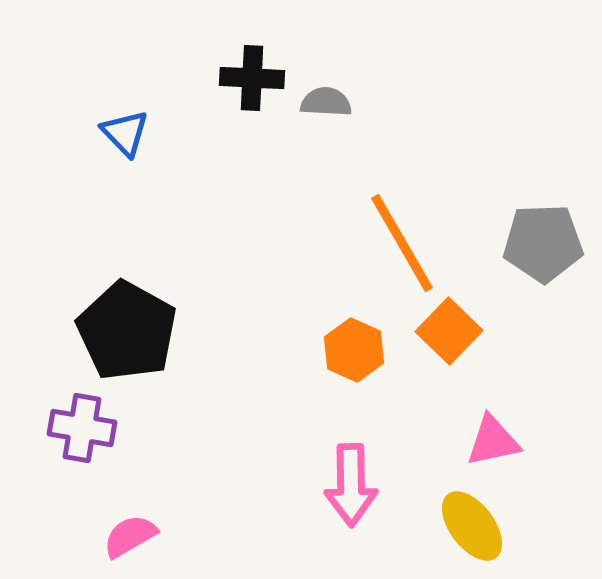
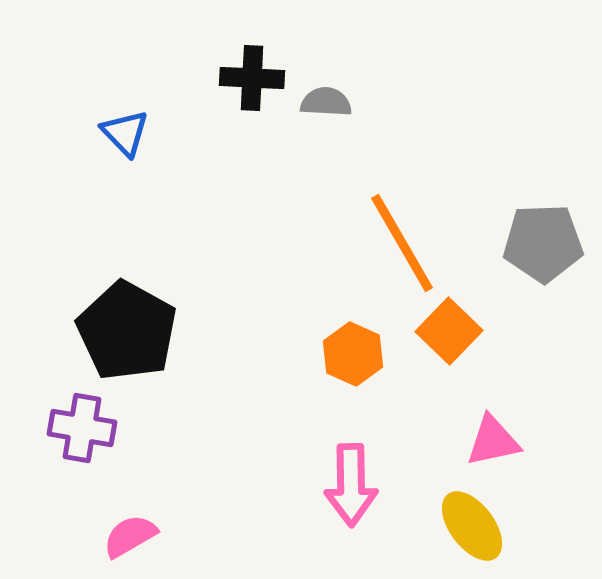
orange hexagon: moved 1 px left, 4 px down
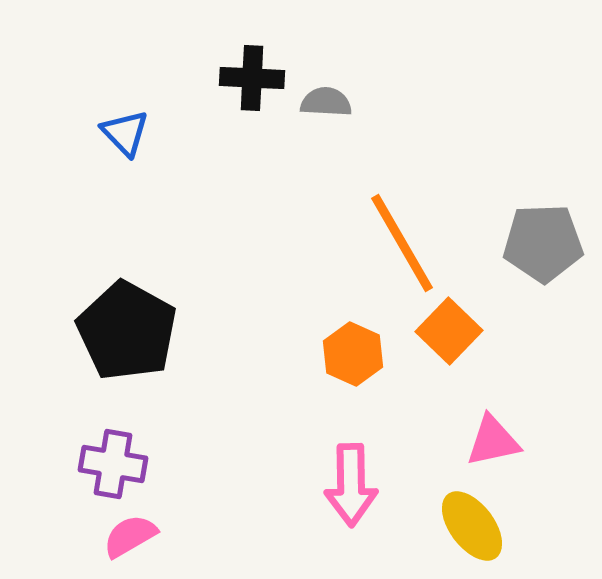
purple cross: moved 31 px right, 36 px down
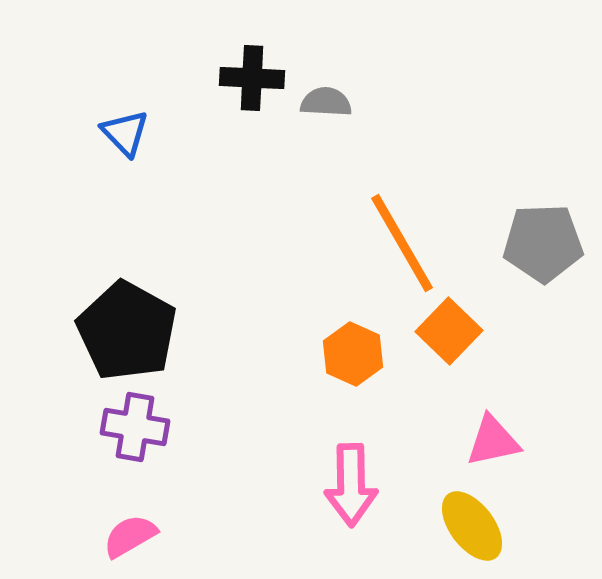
purple cross: moved 22 px right, 37 px up
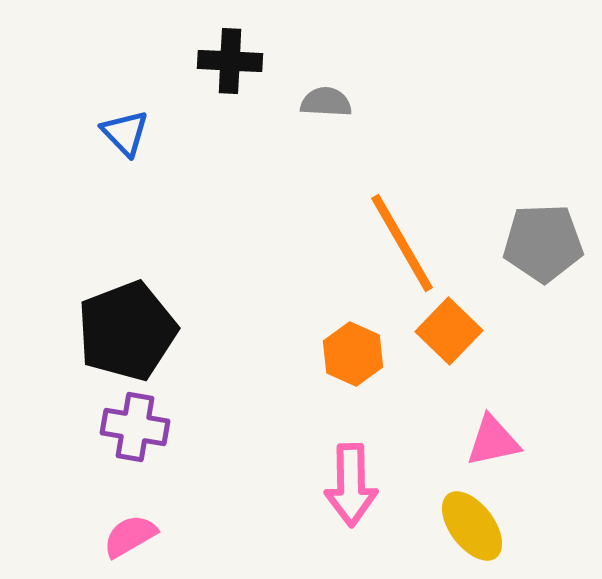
black cross: moved 22 px left, 17 px up
black pentagon: rotated 22 degrees clockwise
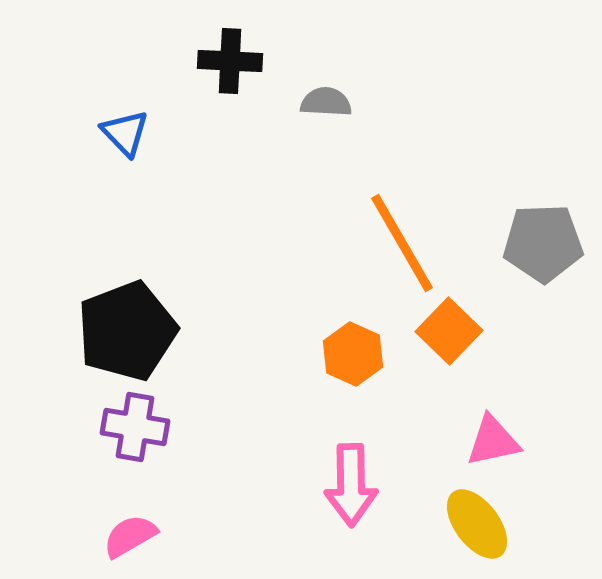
yellow ellipse: moved 5 px right, 2 px up
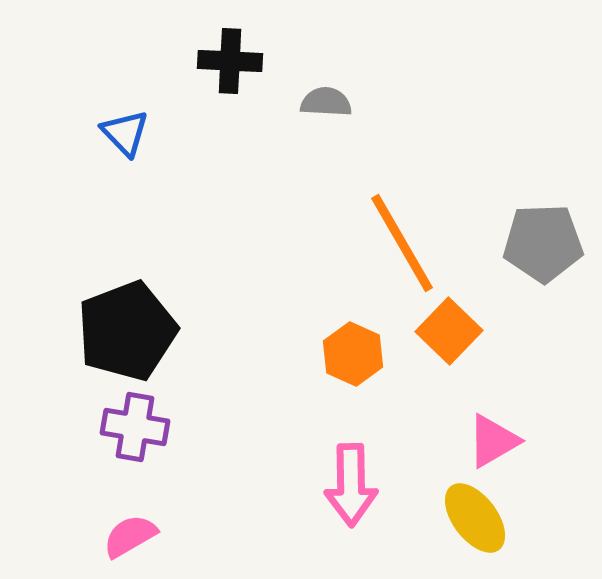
pink triangle: rotated 18 degrees counterclockwise
yellow ellipse: moved 2 px left, 6 px up
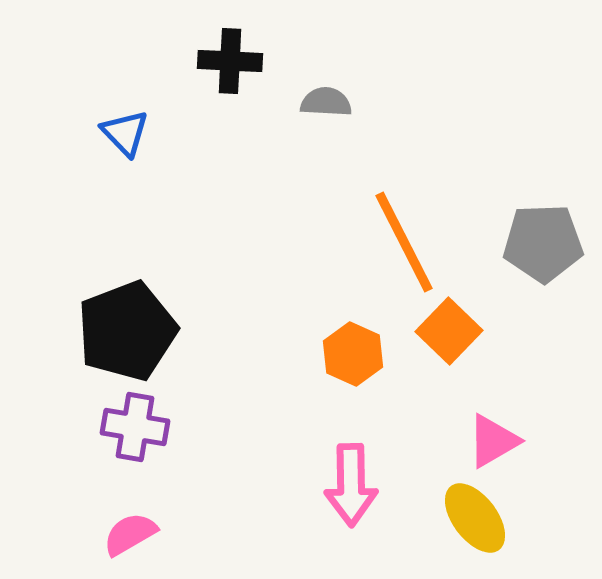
orange line: moved 2 px right, 1 px up; rotated 3 degrees clockwise
pink semicircle: moved 2 px up
